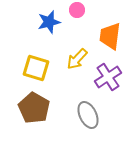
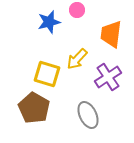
orange trapezoid: moved 1 px right, 2 px up
yellow square: moved 11 px right, 6 px down
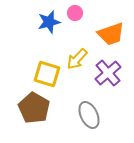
pink circle: moved 2 px left, 3 px down
orange trapezoid: rotated 116 degrees counterclockwise
purple cross: moved 4 px up; rotated 8 degrees counterclockwise
gray ellipse: moved 1 px right
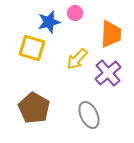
orange trapezoid: rotated 68 degrees counterclockwise
yellow square: moved 15 px left, 26 px up
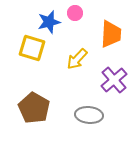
purple cross: moved 6 px right, 7 px down
gray ellipse: rotated 60 degrees counterclockwise
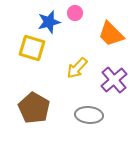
orange trapezoid: rotated 132 degrees clockwise
yellow arrow: moved 9 px down
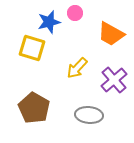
orange trapezoid: rotated 16 degrees counterclockwise
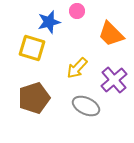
pink circle: moved 2 px right, 2 px up
orange trapezoid: rotated 16 degrees clockwise
brown pentagon: moved 10 px up; rotated 24 degrees clockwise
gray ellipse: moved 3 px left, 9 px up; rotated 20 degrees clockwise
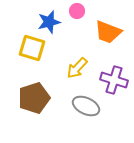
orange trapezoid: moved 3 px left, 2 px up; rotated 24 degrees counterclockwise
purple cross: rotated 32 degrees counterclockwise
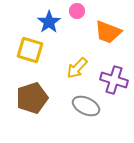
blue star: rotated 20 degrees counterclockwise
yellow square: moved 2 px left, 2 px down
brown pentagon: moved 2 px left
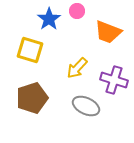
blue star: moved 3 px up
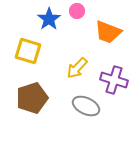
yellow square: moved 2 px left, 1 px down
